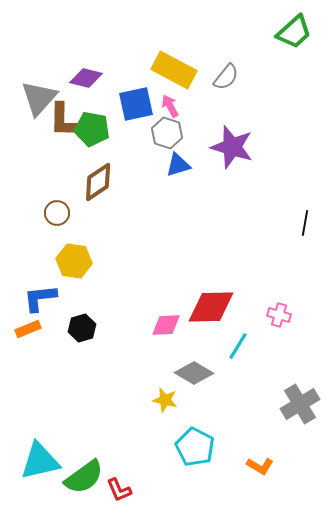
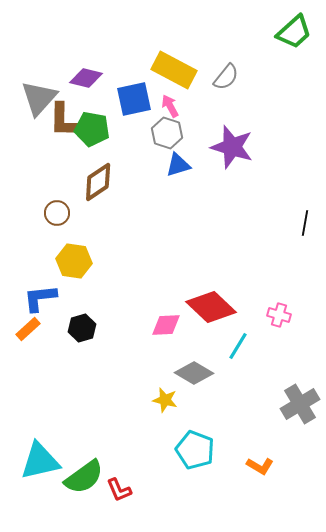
blue square: moved 2 px left, 5 px up
red diamond: rotated 45 degrees clockwise
orange rectangle: rotated 20 degrees counterclockwise
cyan pentagon: moved 3 px down; rotated 6 degrees counterclockwise
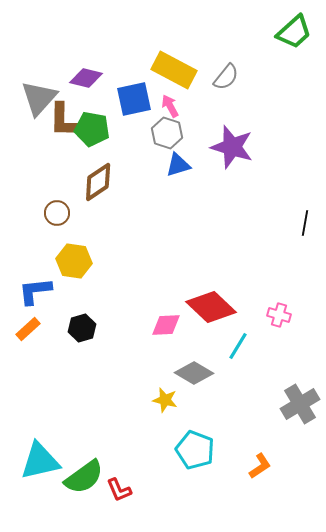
blue L-shape: moved 5 px left, 7 px up
orange L-shape: rotated 64 degrees counterclockwise
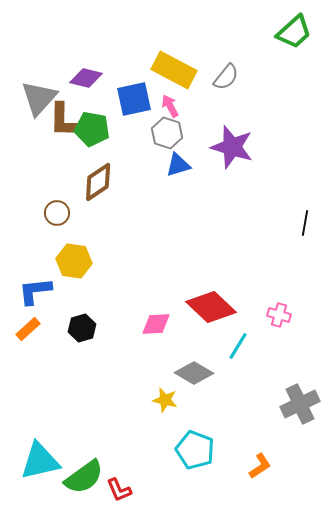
pink diamond: moved 10 px left, 1 px up
gray cross: rotated 6 degrees clockwise
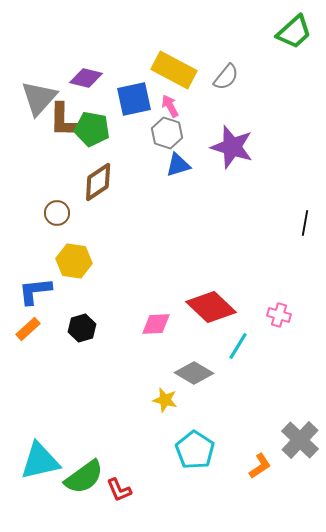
gray cross: moved 36 px down; rotated 21 degrees counterclockwise
cyan pentagon: rotated 12 degrees clockwise
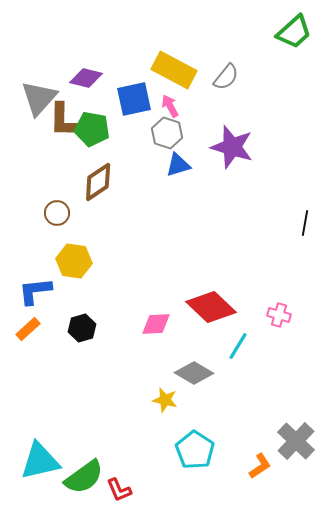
gray cross: moved 4 px left, 1 px down
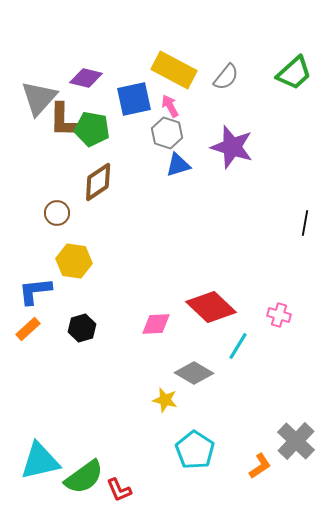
green trapezoid: moved 41 px down
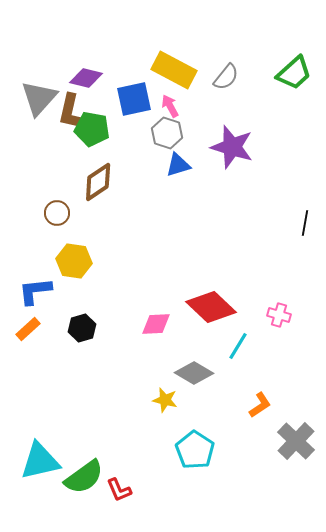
brown L-shape: moved 8 px right, 8 px up; rotated 12 degrees clockwise
orange L-shape: moved 61 px up
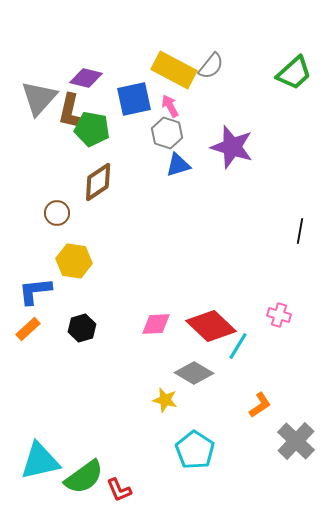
gray semicircle: moved 15 px left, 11 px up
black line: moved 5 px left, 8 px down
red diamond: moved 19 px down
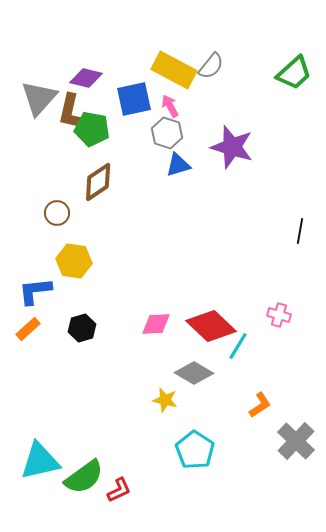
red L-shape: rotated 92 degrees counterclockwise
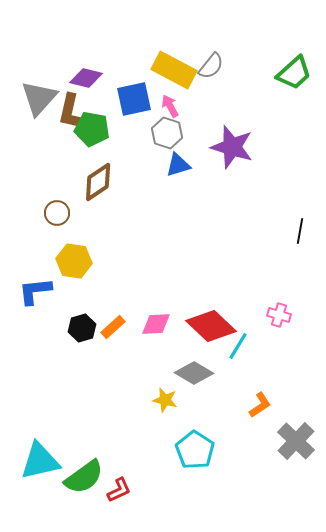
orange rectangle: moved 85 px right, 2 px up
